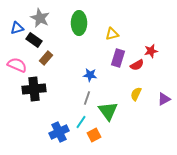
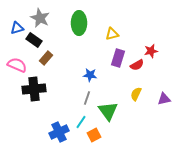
purple triangle: rotated 16 degrees clockwise
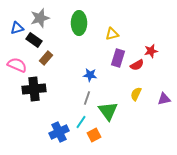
gray star: rotated 30 degrees clockwise
